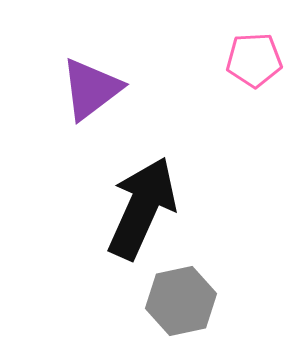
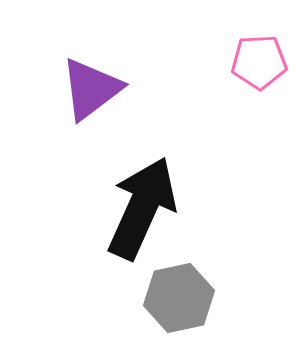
pink pentagon: moved 5 px right, 2 px down
gray hexagon: moved 2 px left, 3 px up
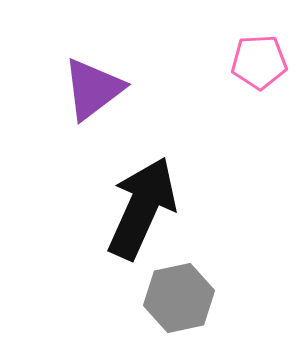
purple triangle: moved 2 px right
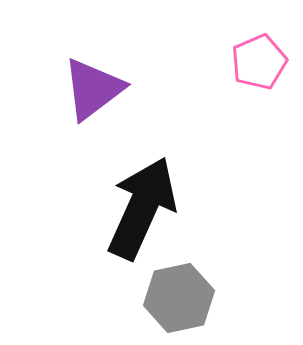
pink pentagon: rotated 20 degrees counterclockwise
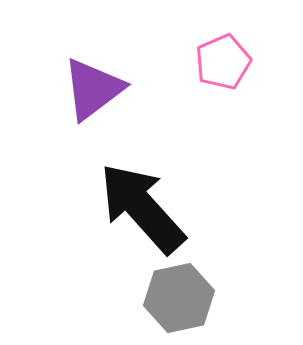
pink pentagon: moved 36 px left
black arrow: rotated 66 degrees counterclockwise
